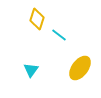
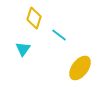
yellow diamond: moved 3 px left, 1 px up
cyan triangle: moved 8 px left, 21 px up
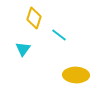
yellow ellipse: moved 4 px left, 7 px down; rotated 55 degrees clockwise
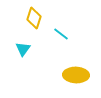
cyan line: moved 2 px right, 1 px up
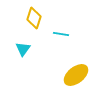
cyan line: rotated 28 degrees counterclockwise
yellow ellipse: rotated 40 degrees counterclockwise
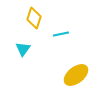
cyan line: rotated 21 degrees counterclockwise
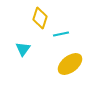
yellow diamond: moved 6 px right
yellow ellipse: moved 6 px left, 11 px up
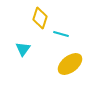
cyan line: rotated 28 degrees clockwise
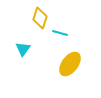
cyan line: moved 1 px left, 1 px up
yellow ellipse: rotated 15 degrees counterclockwise
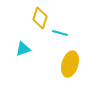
cyan triangle: rotated 35 degrees clockwise
yellow ellipse: rotated 20 degrees counterclockwise
